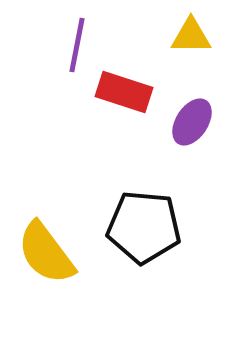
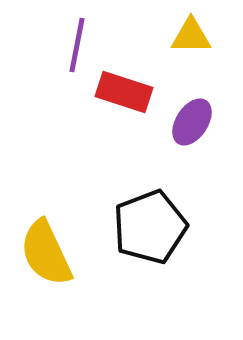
black pentagon: moved 6 px right; rotated 26 degrees counterclockwise
yellow semicircle: rotated 12 degrees clockwise
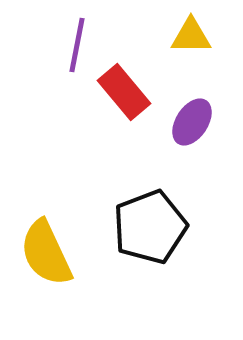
red rectangle: rotated 32 degrees clockwise
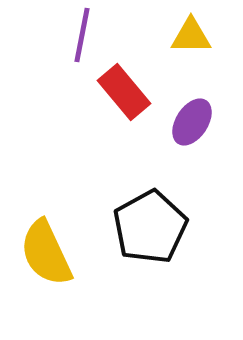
purple line: moved 5 px right, 10 px up
black pentagon: rotated 8 degrees counterclockwise
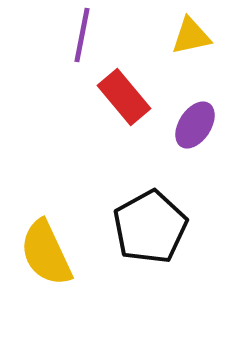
yellow triangle: rotated 12 degrees counterclockwise
red rectangle: moved 5 px down
purple ellipse: moved 3 px right, 3 px down
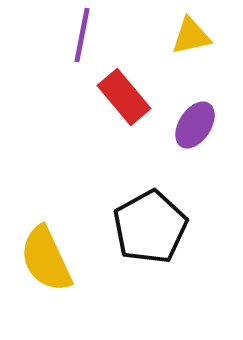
yellow semicircle: moved 6 px down
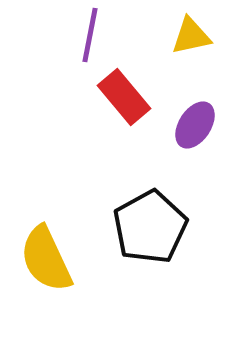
purple line: moved 8 px right
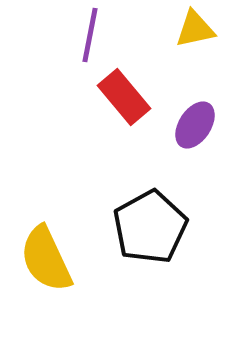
yellow triangle: moved 4 px right, 7 px up
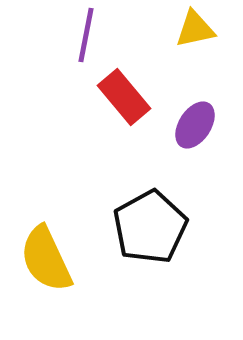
purple line: moved 4 px left
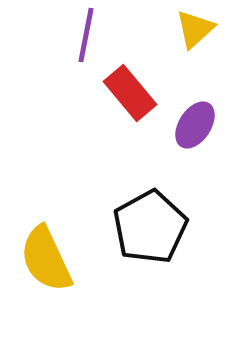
yellow triangle: rotated 30 degrees counterclockwise
red rectangle: moved 6 px right, 4 px up
